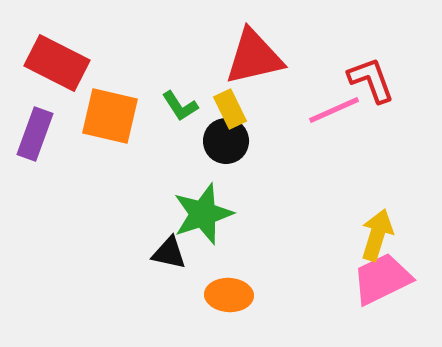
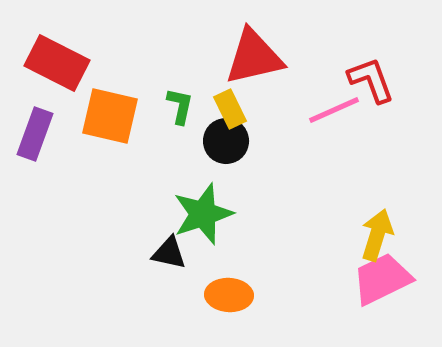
green L-shape: rotated 135 degrees counterclockwise
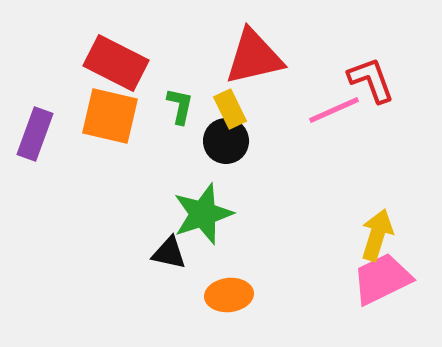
red rectangle: moved 59 px right
orange ellipse: rotated 9 degrees counterclockwise
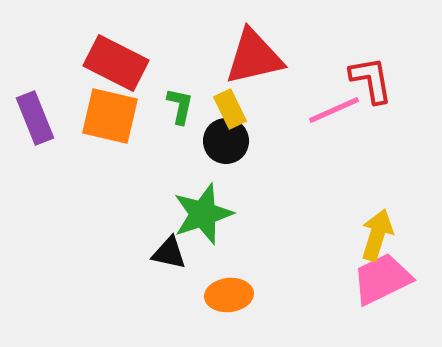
red L-shape: rotated 10 degrees clockwise
purple rectangle: moved 16 px up; rotated 42 degrees counterclockwise
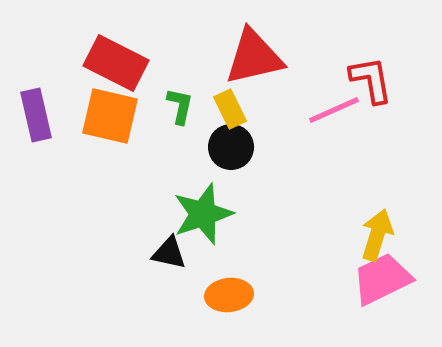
purple rectangle: moved 1 px right, 3 px up; rotated 9 degrees clockwise
black circle: moved 5 px right, 6 px down
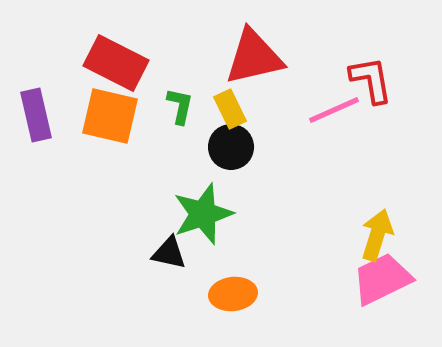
orange ellipse: moved 4 px right, 1 px up
